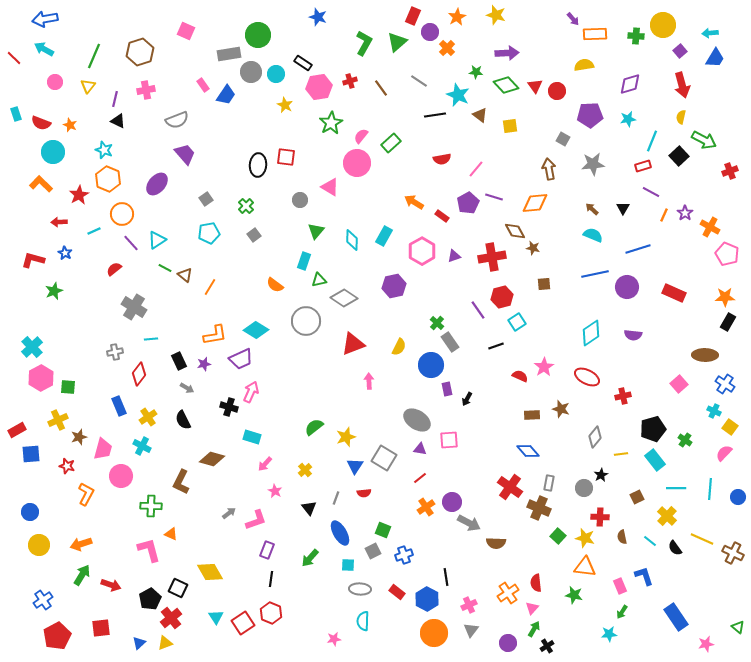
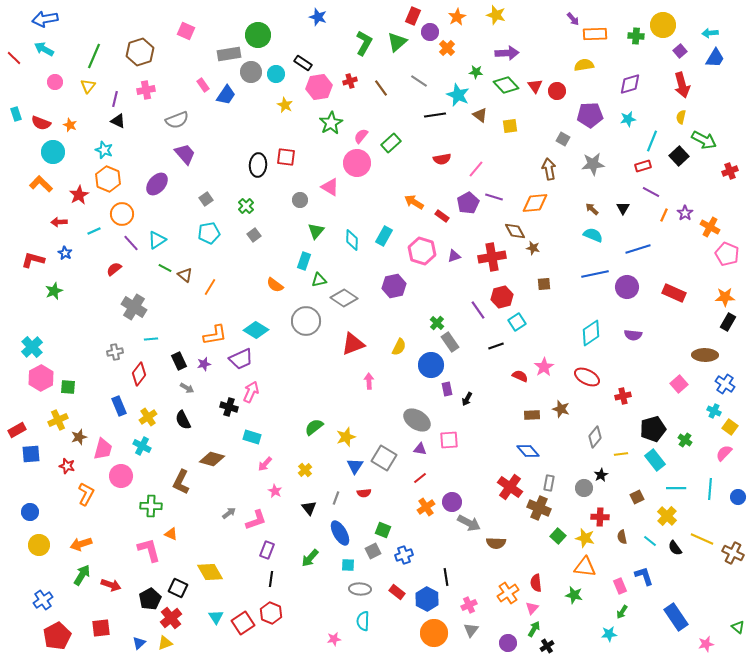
pink hexagon at (422, 251): rotated 12 degrees counterclockwise
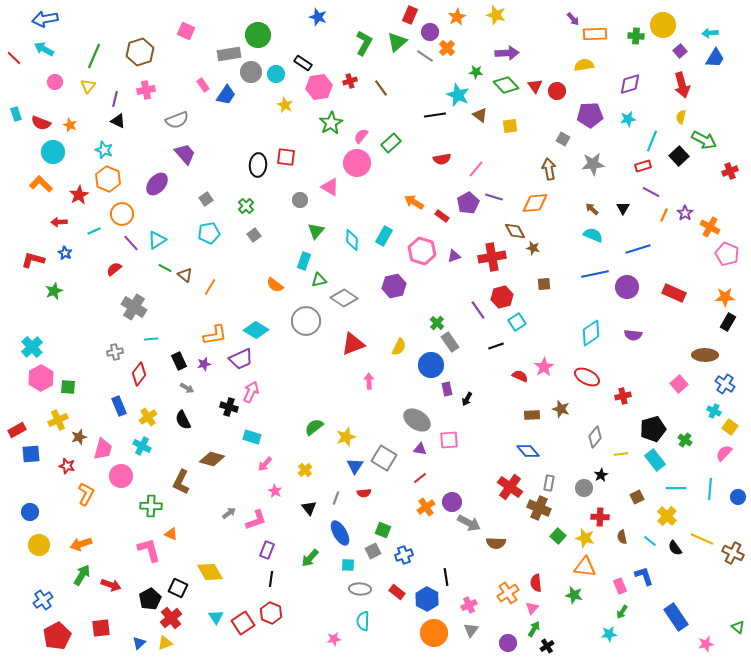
red rectangle at (413, 16): moved 3 px left, 1 px up
gray line at (419, 81): moved 6 px right, 25 px up
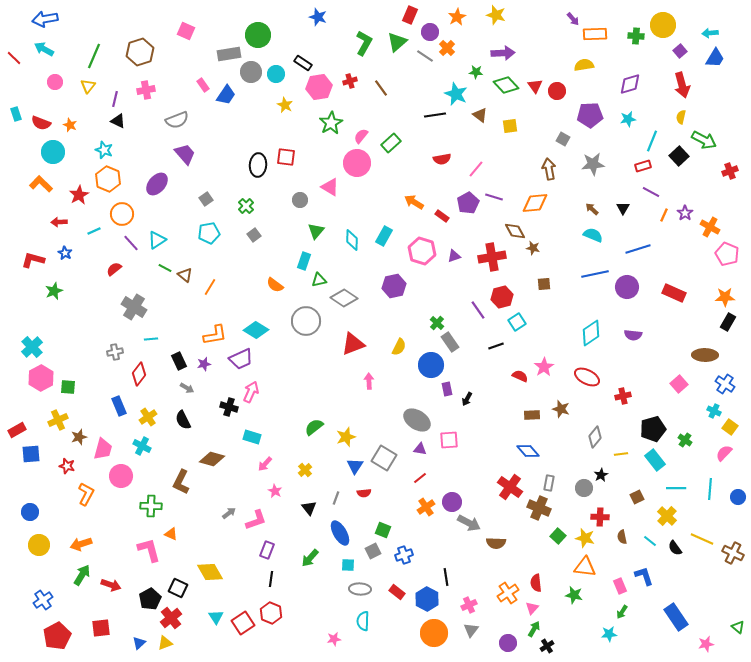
purple arrow at (507, 53): moved 4 px left
cyan star at (458, 95): moved 2 px left, 1 px up
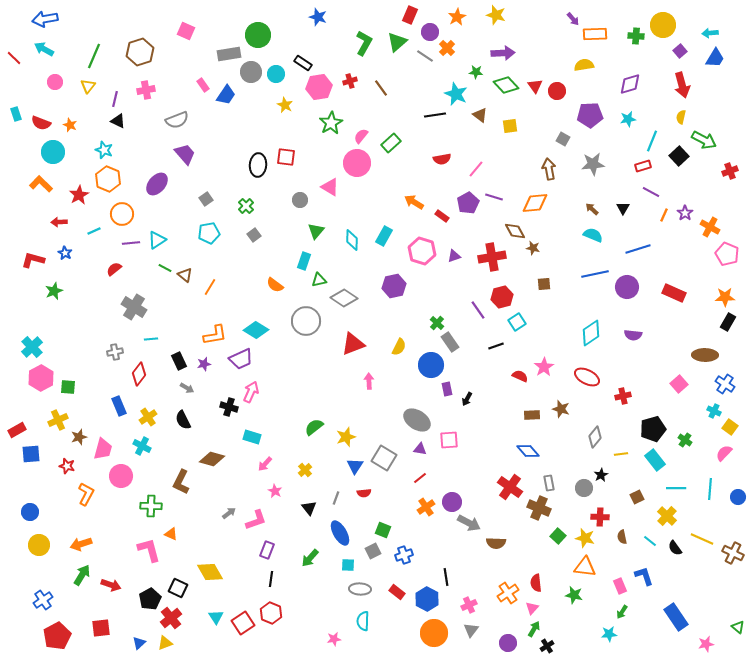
purple line at (131, 243): rotated 54 degrees counterclockwise
gray rectangle at (549, 483): rotated 21 degrees counterclockwise
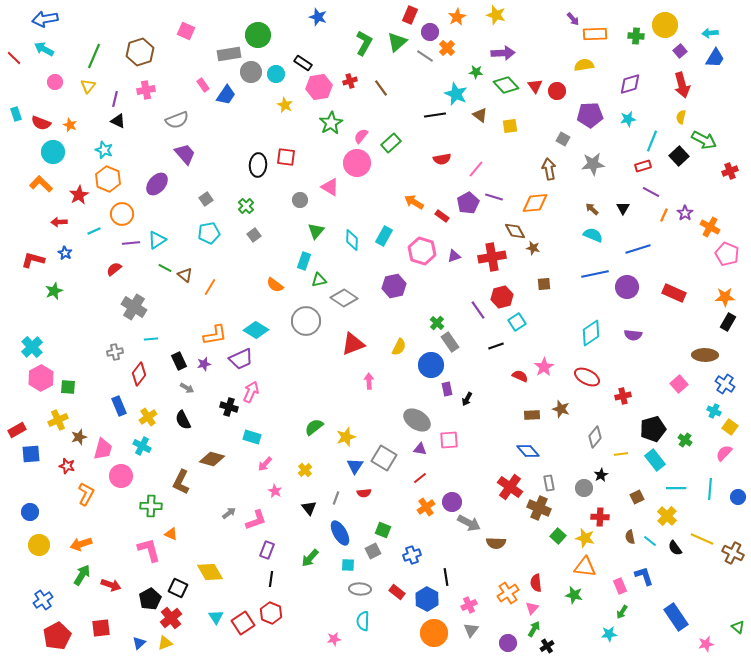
yellow circle at (663, 25): moved 2 px right
brown semicircle at (622, 537): moved 8 px right
blue cross at (404, 555): moved 8 px right
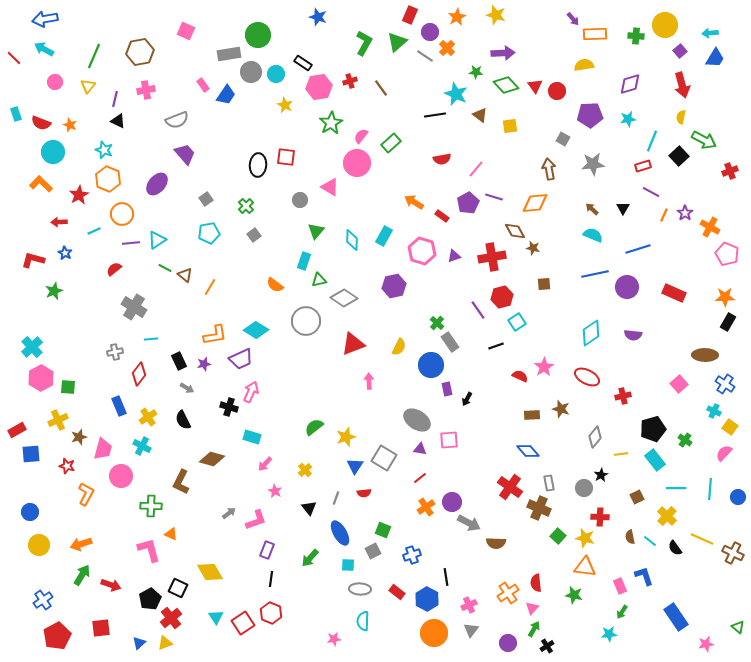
brown hexagon at (140, 52): rotated 8 degrees clockwise
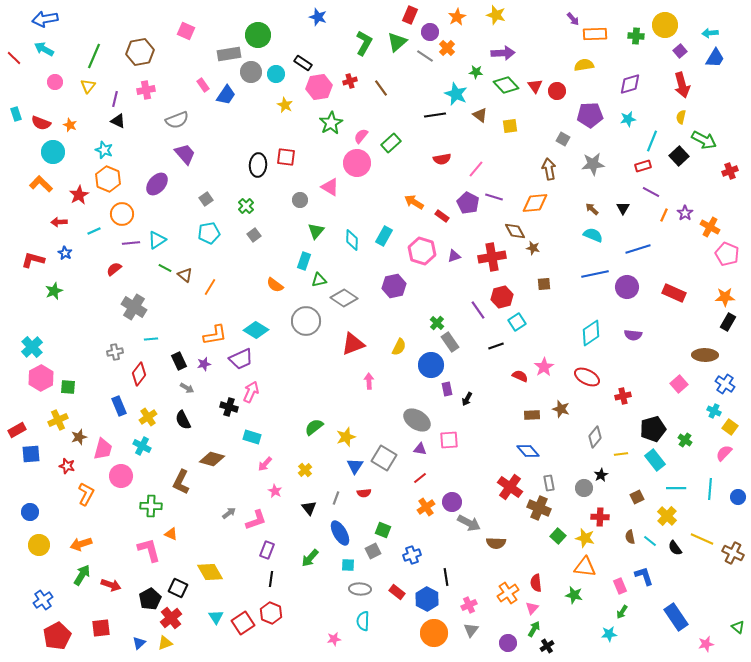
purple pentagon at (468, 203): rotated 15 degrees counterclockwise
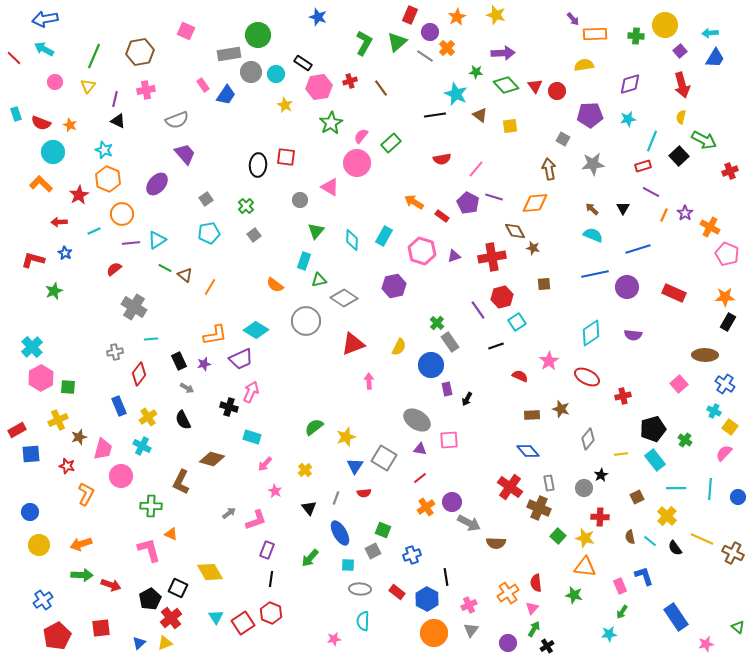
pink star at (544, 367): moved 5 px right, 6 px up
gray diamond at (595, 437): moved 7 px left, 2 px down
green arrow at (82, 575): rotated 60 degrees clockwise
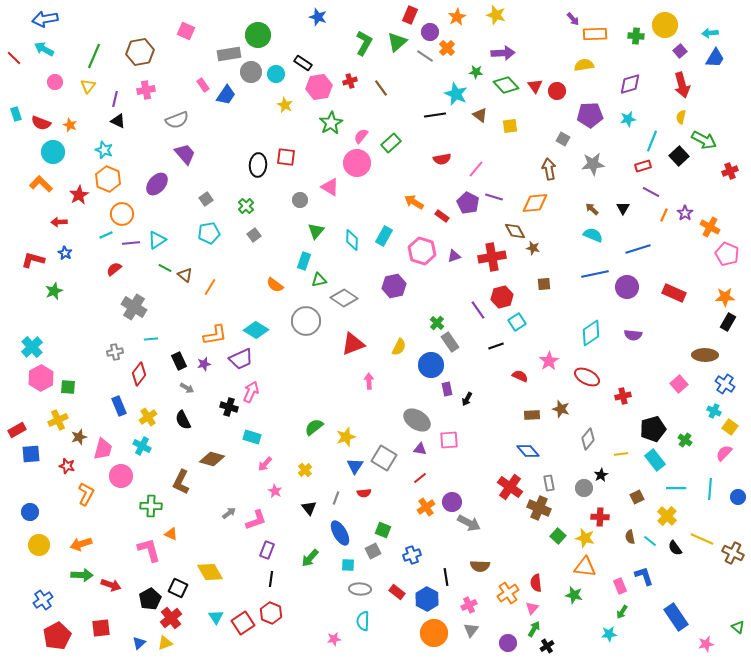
cyan line at (94, 231): moved 12 px right, 4 px down
brown semicircle at (496, 543): moved 16 px left, 23 px down
